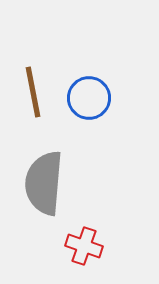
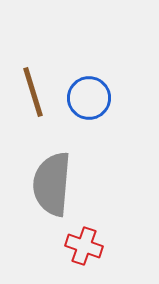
brown line: rotated 6 degrees counterclockwise
gray semicircle: moved 8 px right, 1 px down
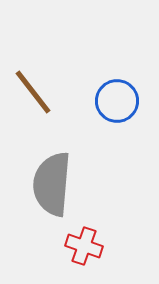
brown line: rotated 21 degrees counterclockwise
blue circle: moved 28 px right, 3 px down
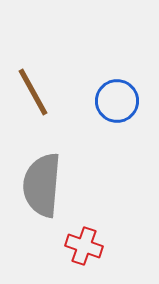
brown line: rotated 9 degrees clockwise
gray semicircle: moved 10 px left, 1 px down
